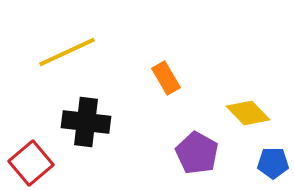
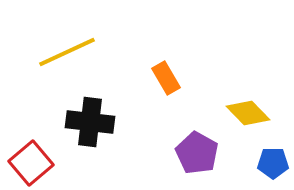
black cross: moved 4 px right
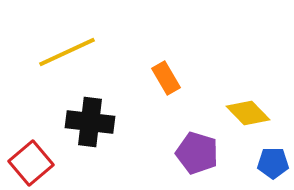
purple pentagon: rotated 12 degrees counterclockwise
